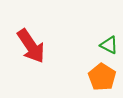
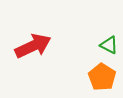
red arrow: moved 2 px right; rotated 81 degrees counterclockwise
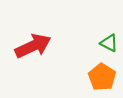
green triangle: moved 2 px up
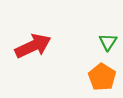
green triangle: moved 1 px left, 1 px up; rotated 36 degrees clockwise
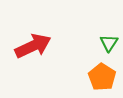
green triangle: moved 1 px right, 1 px down
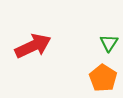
orange pentagon: moved 1 px right, 1 px down
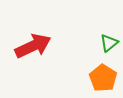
green triangle: rotated 18 degrees clockwise
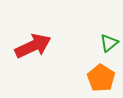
orange pentagon: moved 2 px left
